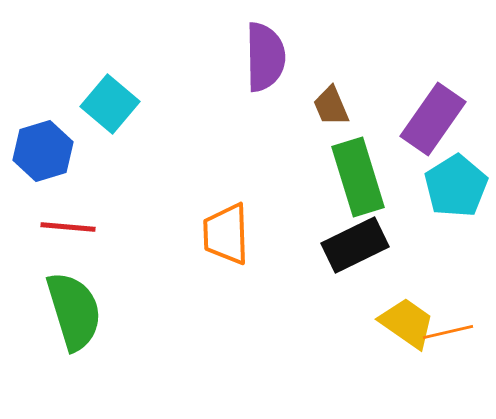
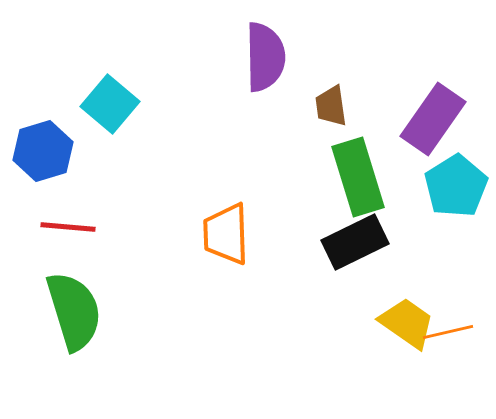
brown trapezoid: rotated 15 degrees clockwise
black rectangle: moved 3 px up
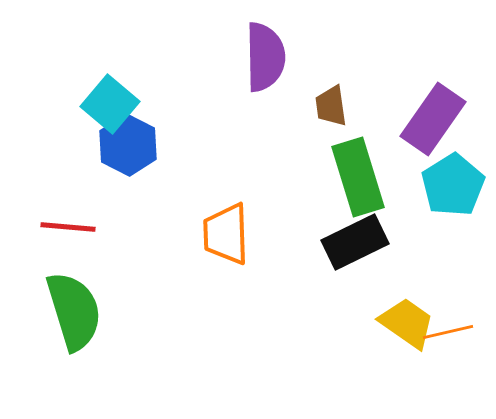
blue hexagon: moved 85 px right, 6 px up; rotated 16 degrees counterclockwise
cyan pentagon: moved 3 px left, 1 px up
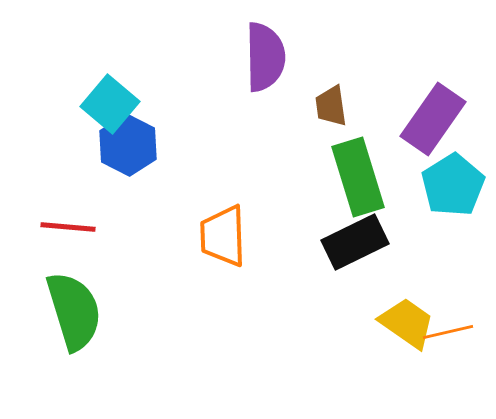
orange trapezoid: moved 3 px left, 2 px down
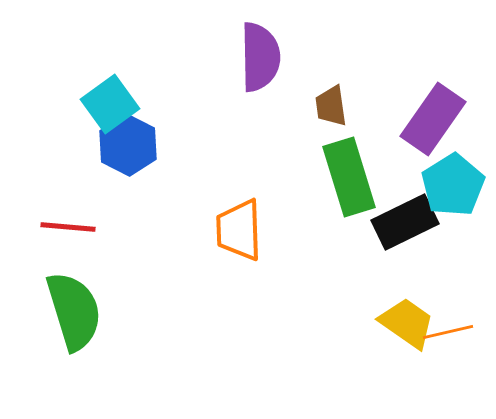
purple semicircle: moved 5 px left
cyan square: rotated 14 degrees clockwise
green rectangle: moved 9 px left
orange trapezoid: moved 16 px right, 6 px up
black rectangle: moved 50 px right, 20 px up
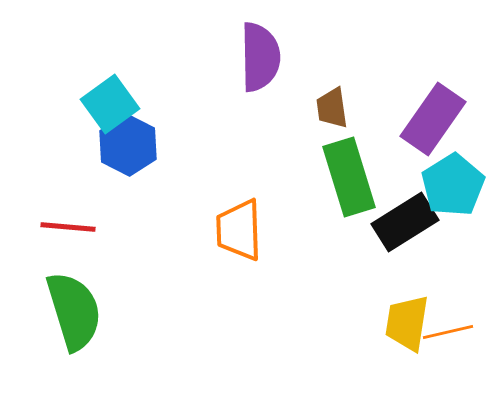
brown trapezoid: moved 1 px right, 2 px down
black rectangle: rotated 6 degrees counterclockwise
yellow trapezoid: rotated 116 degrees counterclockwise
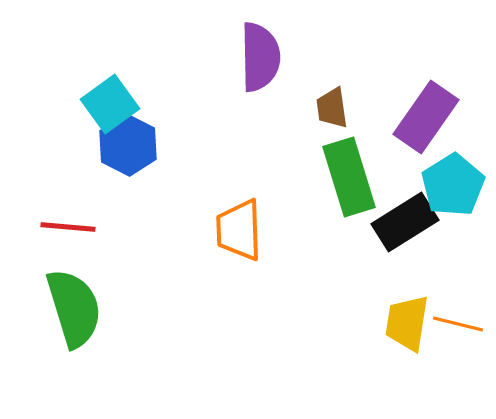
purple rectangle: moved 7 px left, 2 px up
green semicircle: moved 3 px up
orange line: moved 10 px right, 8 px up; rotated 27 degrees clockwise
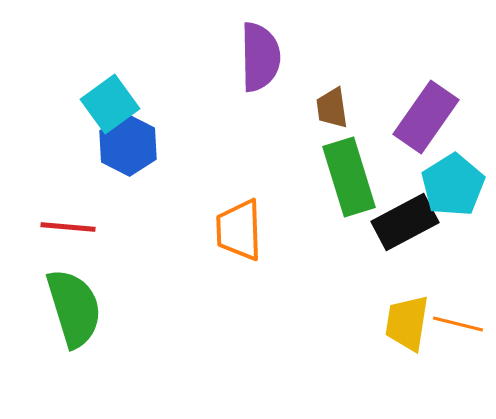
black rectangle: rotated 4 degrees clockwise
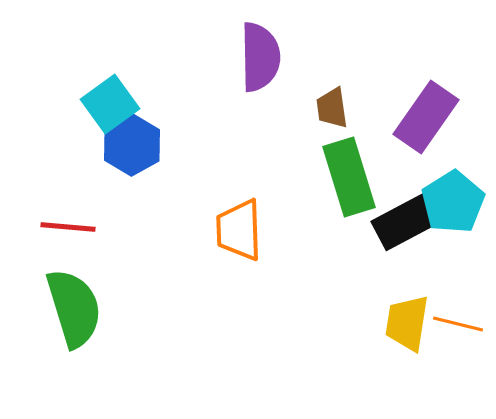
blue hexagon: moved 4 px right; rotated 4 degrees clockwise
cyan pentagon: moved 17 px down
